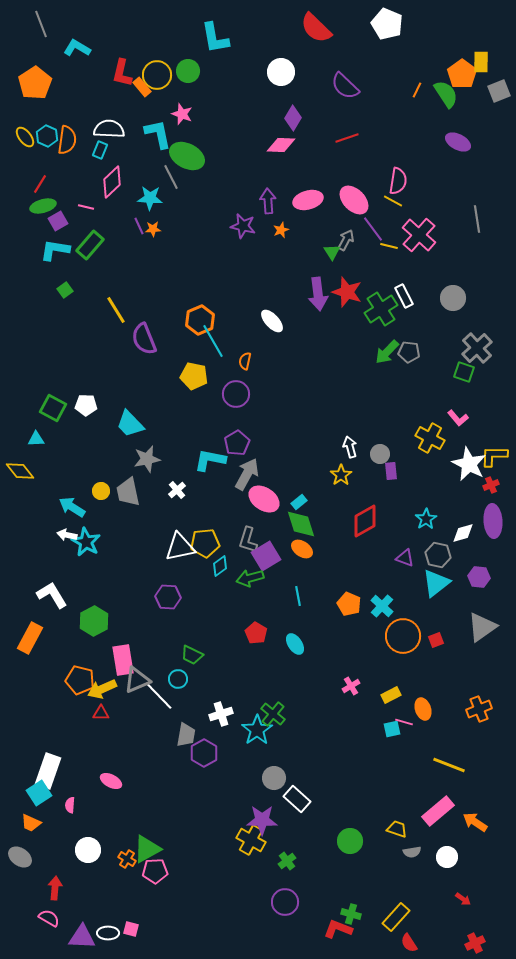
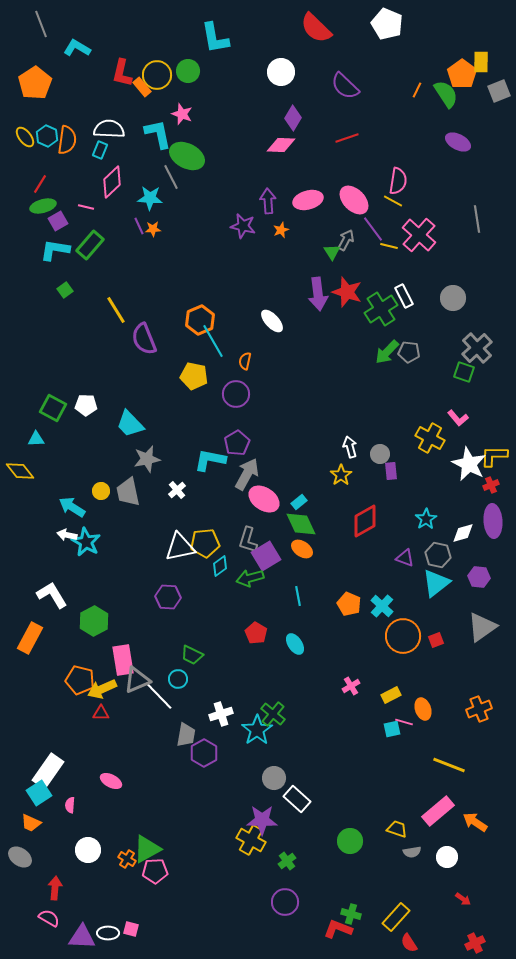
green diamond at (301, 524): rotated 8 degrees counterclockwise
white rectangle at (48, 771): rotated 16 degrees clockwise
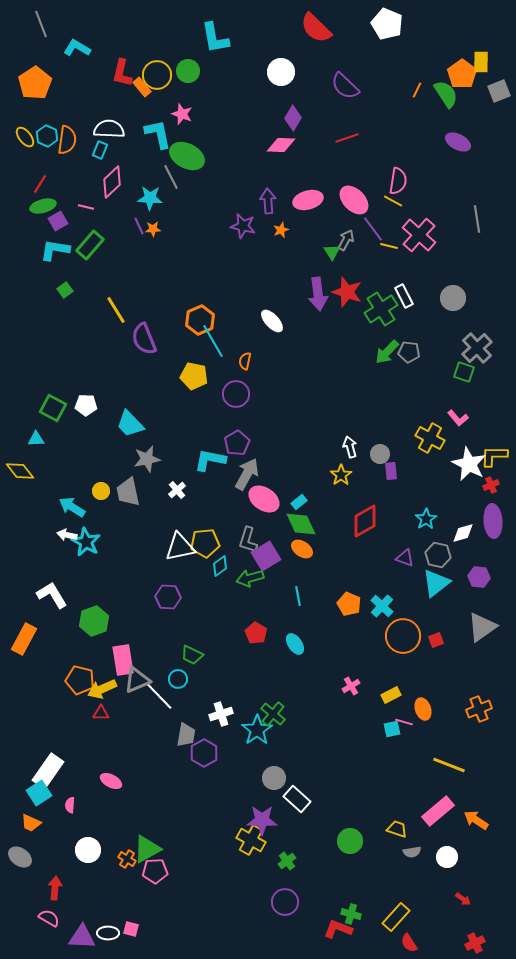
green hexagon at (94, 621): rotated 8 degrees clockwise
orange rectangle at (30, 638): moved 6 px left, 1 px down
orange arrow at (475, 822): moved 1 px right, 2 px up
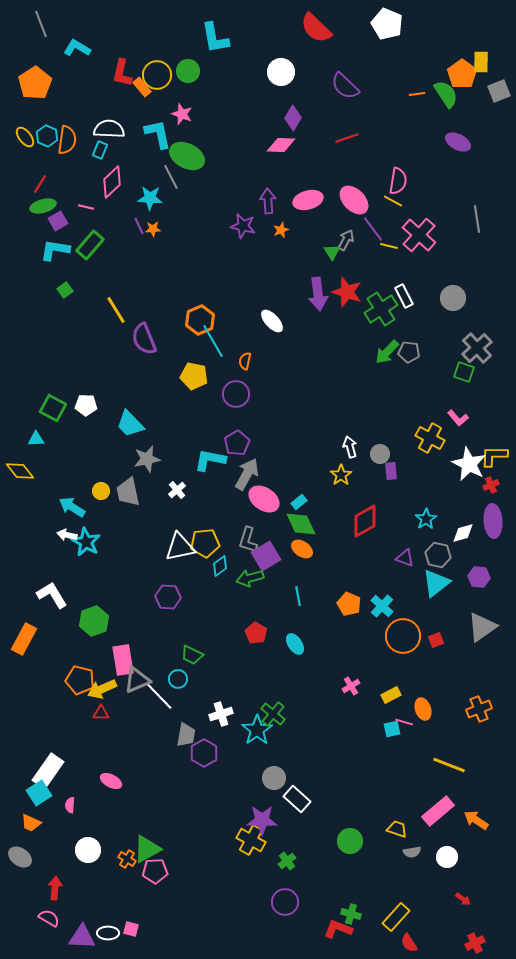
orange line at (417, 90): moved 4 px down; rotated 56 degrees clockwise
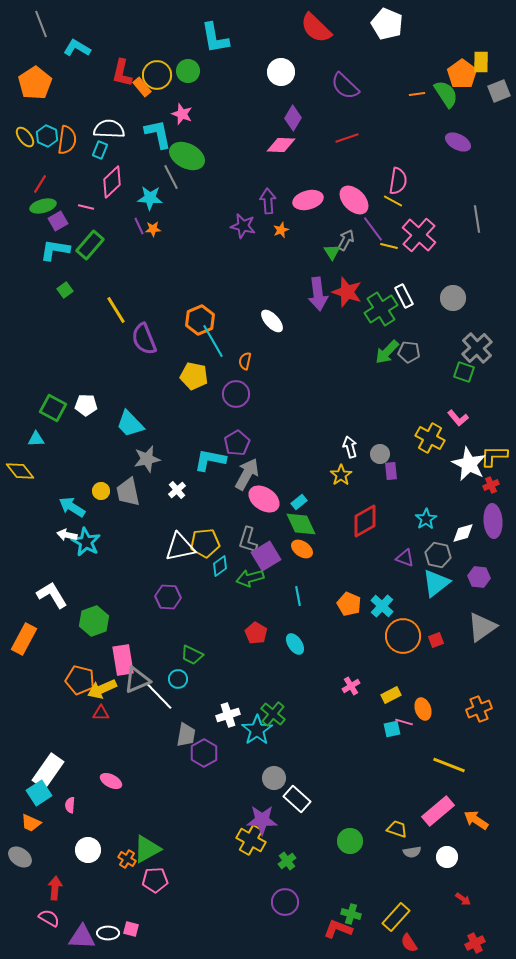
white cross at (221, 714): moved 7 px right, 1 px down
pink pentagon at (155, 871): moved 9 px down
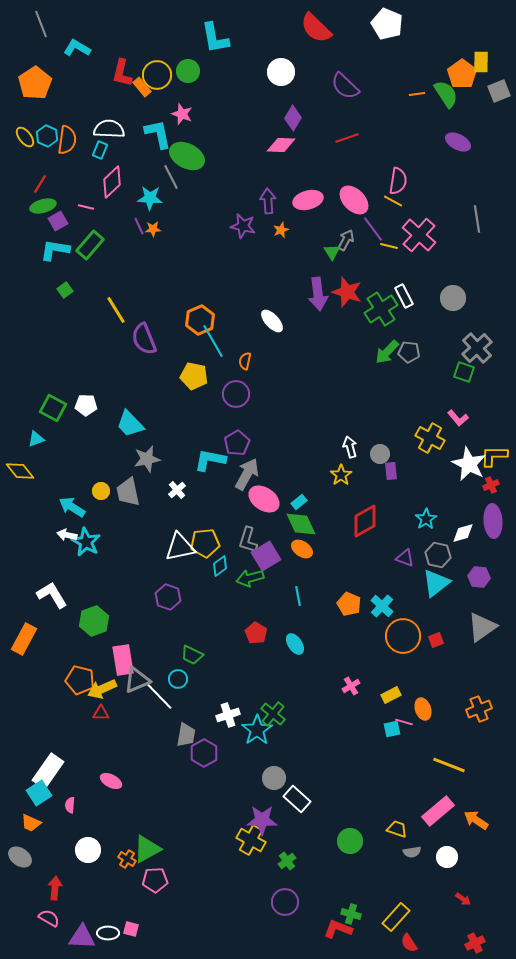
cyan triangle at (36, 439): rotated 18 degrees counterclockwise
purple hexagon at (168, 597): rotated 15 degrees clockwise
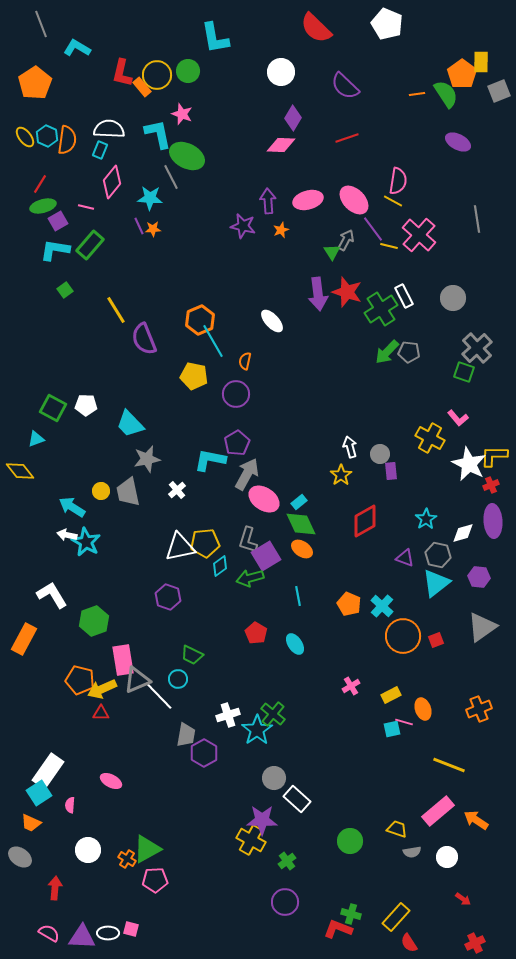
pink diamond at (112, 182): rotated 8 degrees counterclockwise
pink semicircle at (49, 918): moved 15 px down
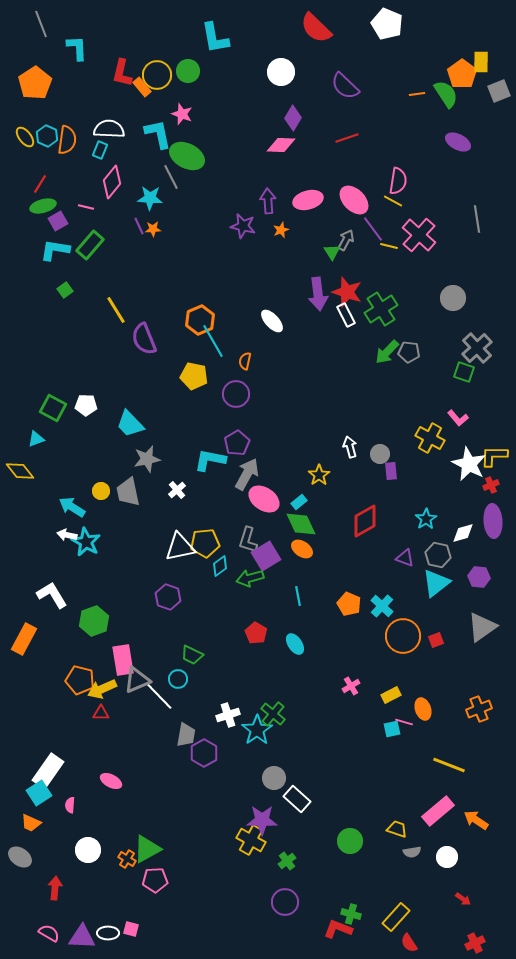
cyan L-shape at (77, 48): rotated 56 degrees clockwise
white rectangle at (404, 296): moved 58 px left, 19 px down
yellow star at (341, 475): moved 22 px left
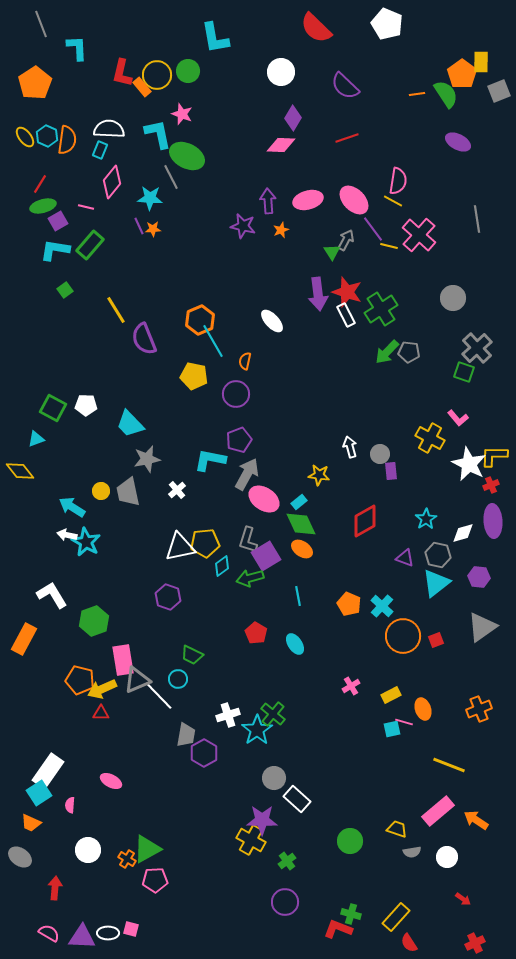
purple pentagon at (237, 443): moved 2 px right, 3 px up; rotated 10 degrees clockwise
yellow star at (319, 475): rotated 30 degrees counterclockwise
cyan diamond at (220, 566): moved 2 px right
